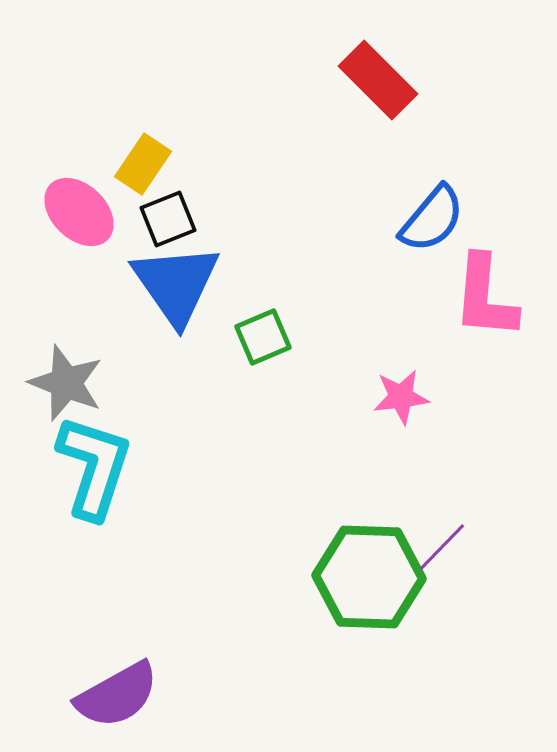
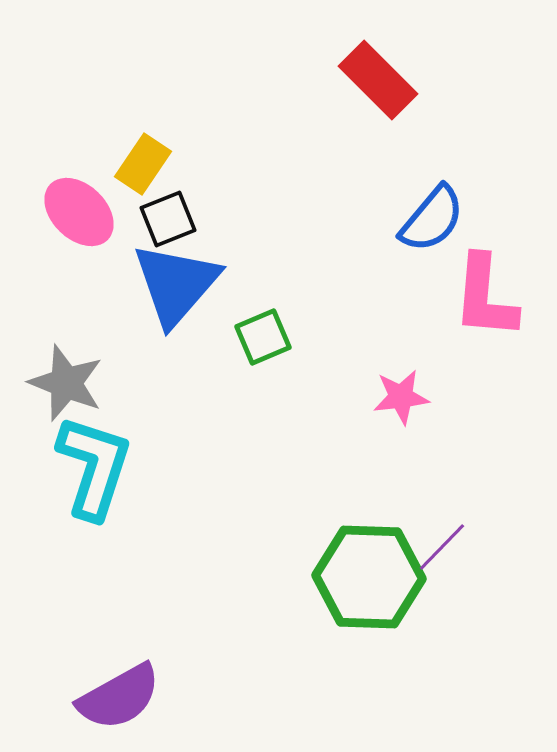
blue triangle: rotated 16 degrees clockwise
purple semicircle: moved 2 px right, 2 px down
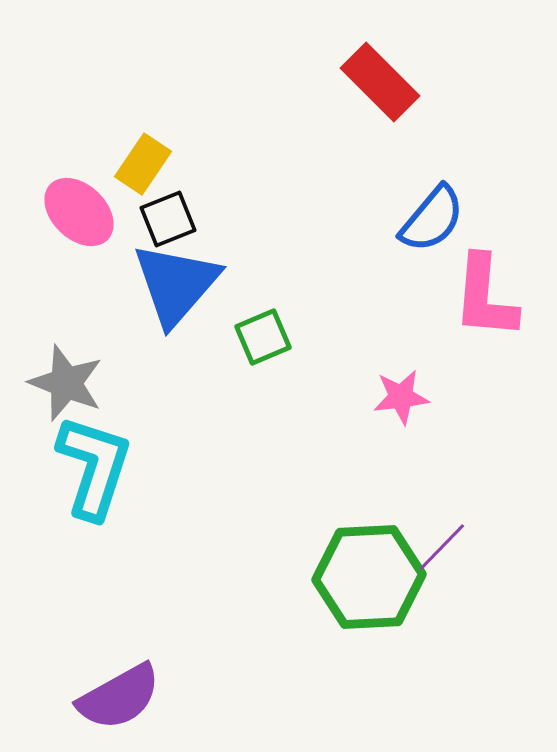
red rectangle: moved 2 px right, 2 px down
green hexagon: rotated 5 degrees counterclockwise
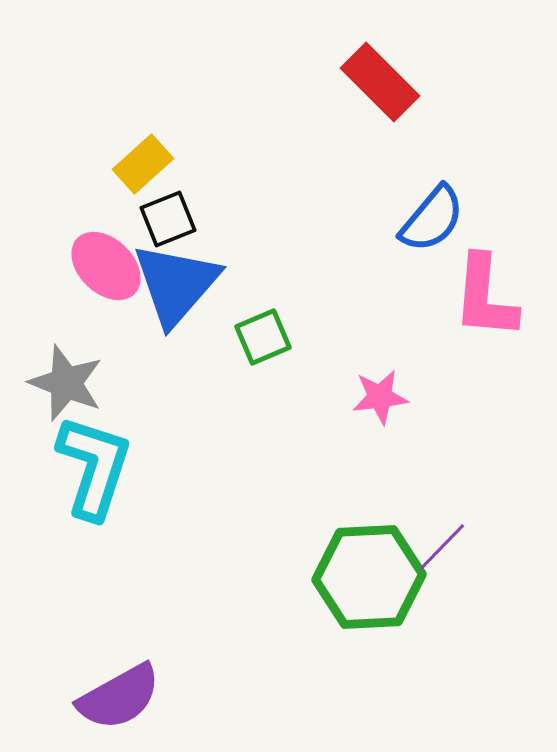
yellow rectangle: rotated 14 degrees clockwise
pink ellipse: moved 27 px right, 54 px down
pink star: moved 21 px left
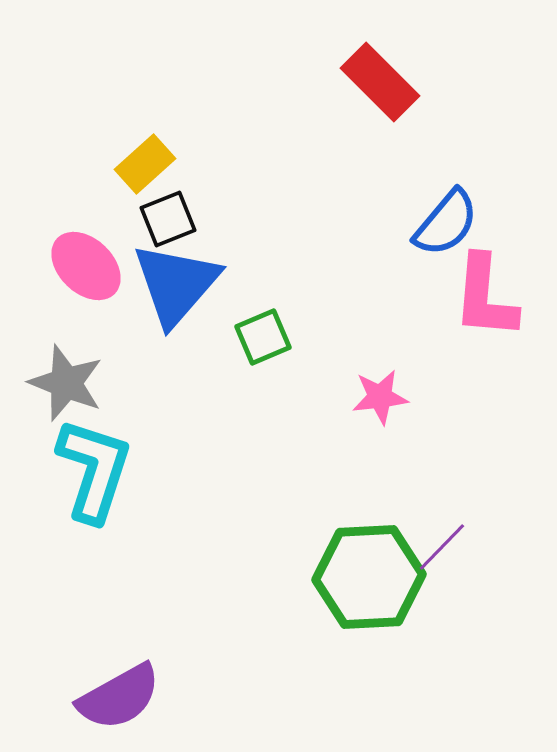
yellow rectangle: moved 2 px right
blue semicircle: moved 14 px right, 4 px down
pink ellipse: moved 20 px left
cyan L-shape: moved 3 px down
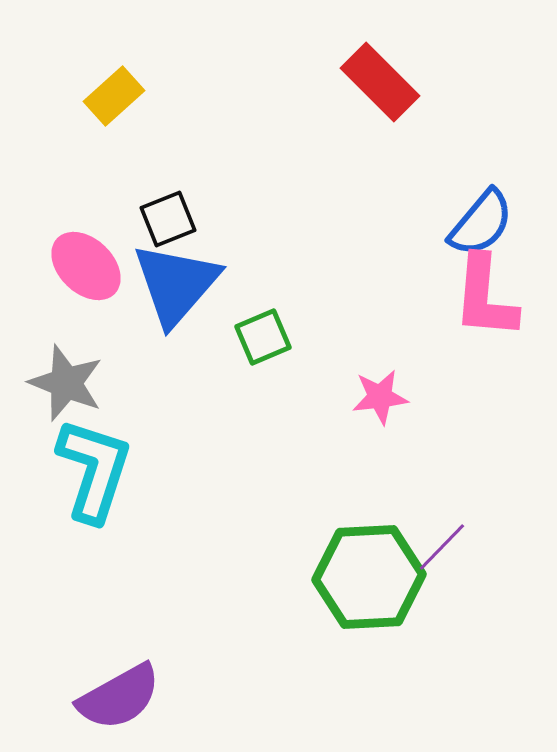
yellow rectangle: moved 31 px left, 68 px up
blue semicircle: moved 35 px right
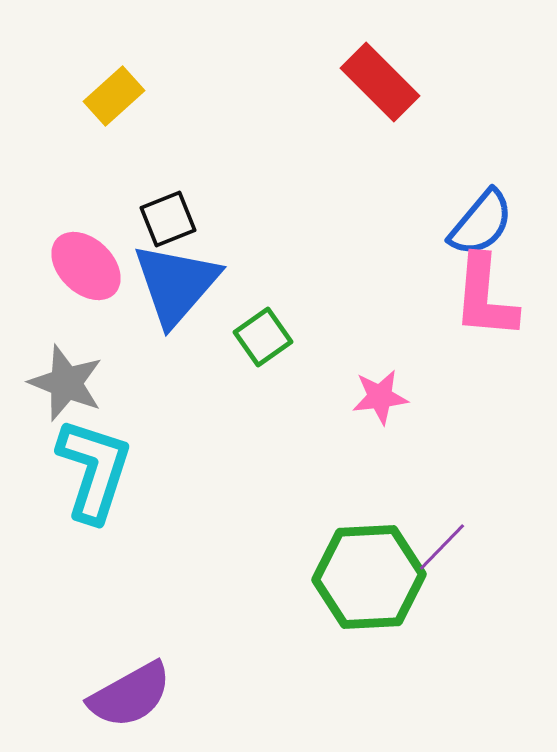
green square: rotated 12 degrees counterclockwise
purple semicircle: moved 11 px right, 2 px up
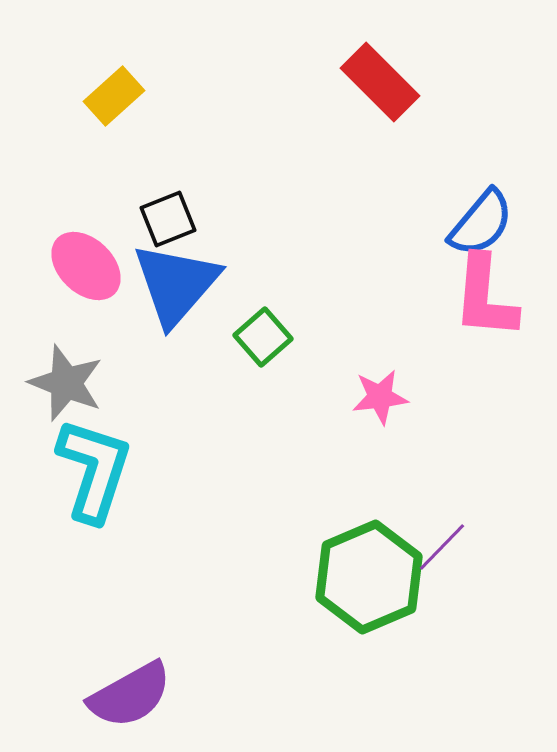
green square: rotated 6 degrees counterclockwise
green hexagon: rotated 20 degrees counterclockwise
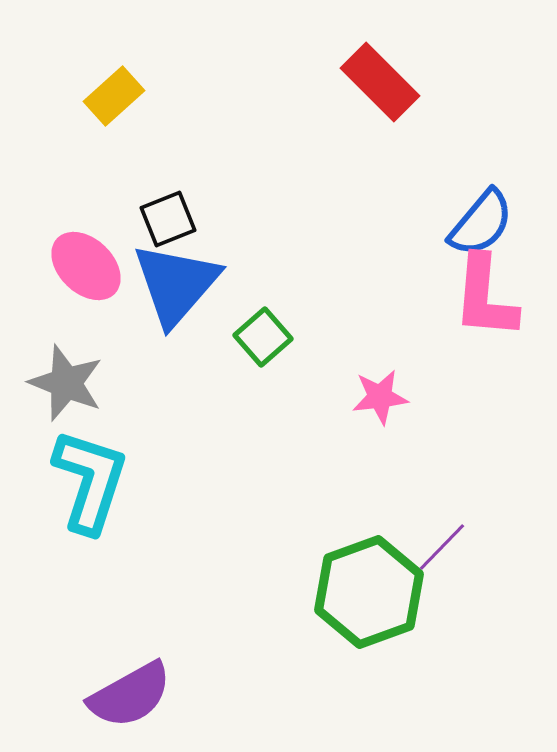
cyan L-shape: moved 4 px left, 11 px down
green hexagon: moved 15 px down; rotated 3 degrees clockwise
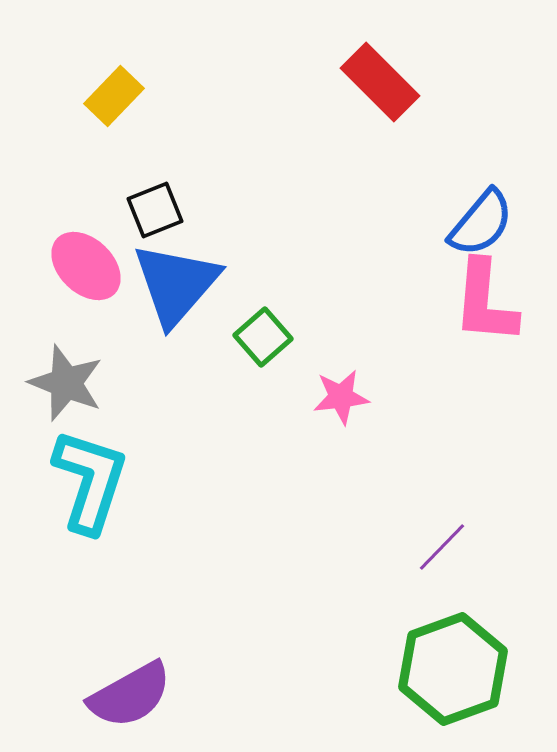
yellow rectangle: rotated 4 degrees counterclockwise
black square: moved 13 px left, 9 px up
pink L-shape: moved 5 px down
pink star: moved 39 px left
green hexagon: moved 84 px right, 77 px down
